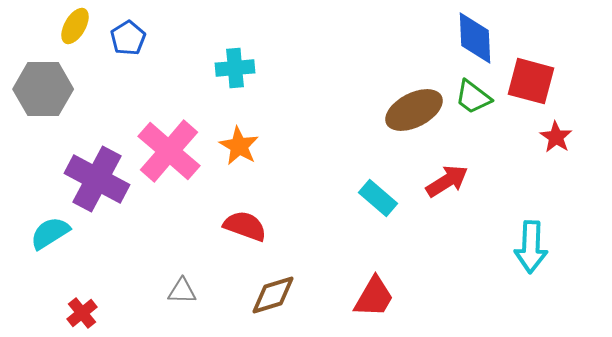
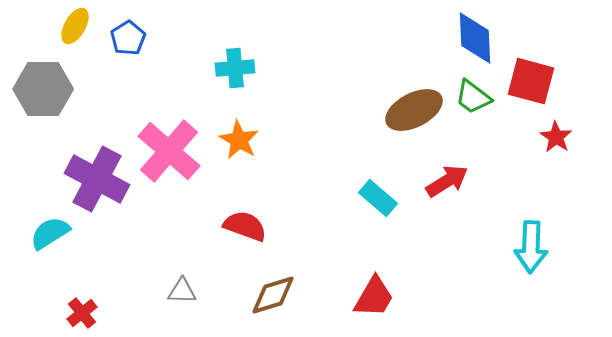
orange star: moved 6 px up
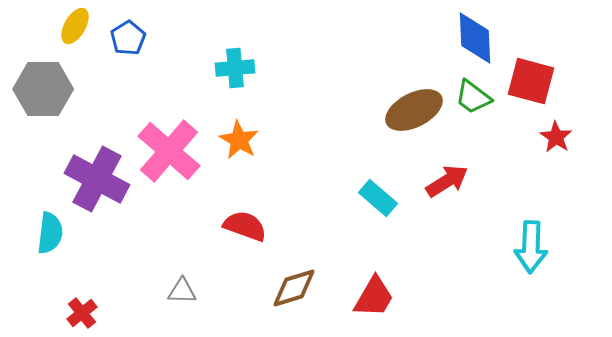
cyan semicircle: rotated 129 degrees clockwise
brown diamond: moved 21 px right, 7 px up
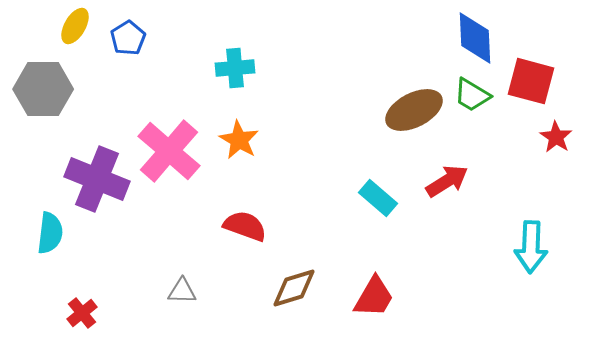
green trapezoid: moved 1 px left, 2 px up; rotated 6 degrees counterclockwise
purple cross: rotated 6 degrees counterclockwise
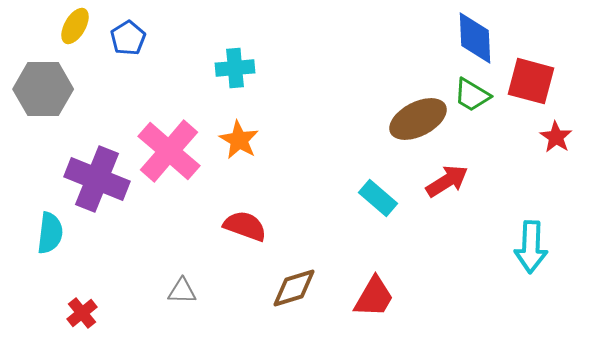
brown ellipse: moved 4 px right, 9 px down
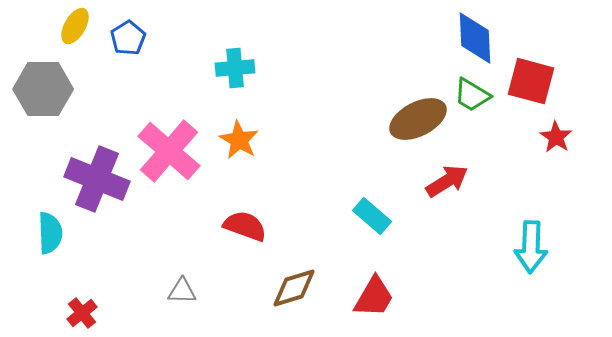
cyan rectangle: moved 6 px left, 18 px down
cyan semicircle: rotated 9 degrees counterclockwise
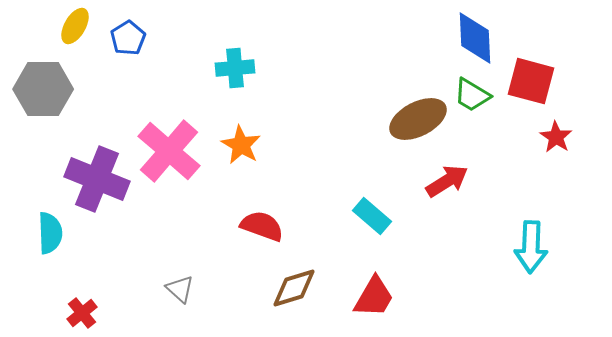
orange star: moved 2 px right, 5 px down
red semicircle: moved 17 px right
gray triangle: moved 2 px left, 2 px up; rotated 40 degrees clockwise
